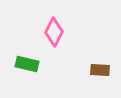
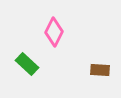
green rectangle: rotated 30 degrees clockwise
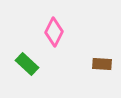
brown rectangle: moved 2 px right, 6 px up
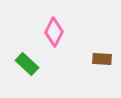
brown rectangle: moved 5 px up
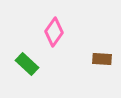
pink diamond: rotated 8 degrees clockwise
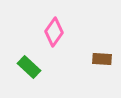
green rectangle: moved 2 px right, 3 px down
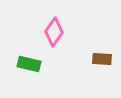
green rectangle: moved 3 px up; rotated 30 degrees counterclockwise
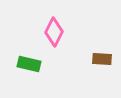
pink diamond: rotated 8 degrees counterclockwise
